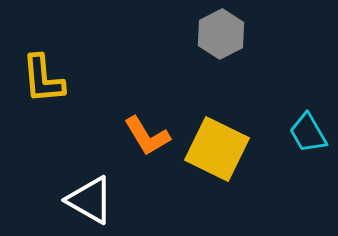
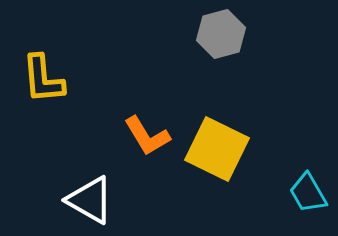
gray hexagon: rotated 12 degrees clockwise
cyan trapezoid: moved 60 px down
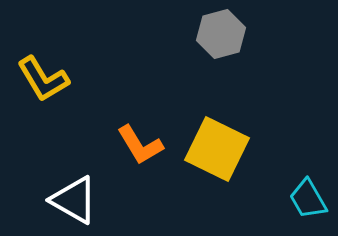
yellow L-shape: rotated 26 degrees counterclockwise
orange L-shape: moved 7 px left, 9 px down
cyan trapezoid: moved 6 px down
white triangle: moved 16 px left
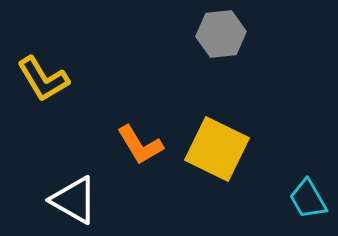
gray hexagon: rotated 9 degrees clockwise
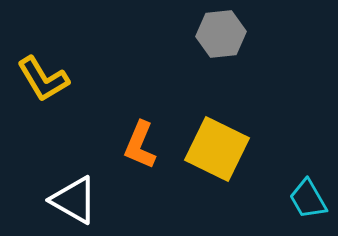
orange L-shape: rotated 54 degrees clockwise
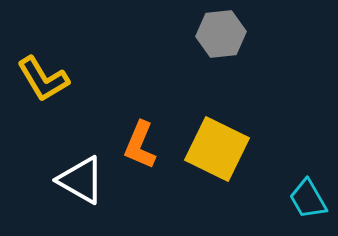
white triangle: moved 7 px right, 20 px up
